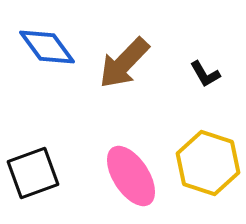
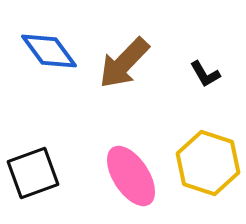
blue diamond: moved 2 px right, 4 px down
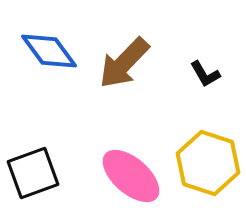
pink ellipse: rotated 16 degrees counterclockwise
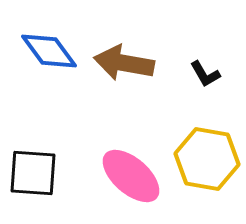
brown arrow: rotated 56 degrees clockwise
yellow hexagon: moved 1 px left, 4 px up; rotated 8 degrees counterclockwise
black square: rotated 24 degrees clockwise
